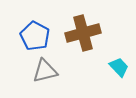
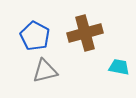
brown cross: moved 2 px right
cyan trapezoid: rotated 35 degrees counterclockwise
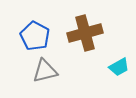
cyan trapezoid: rotated 140 degrees clockwise
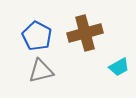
blue pentagon: moved 2 px right
gray triangle: moved 4 px left
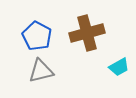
brown cross: moved 2 px right
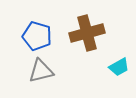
blue pentagon: rotated 12 degrees counterclockwise
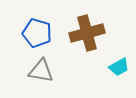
blue pentagon: moved 3 px up
gray triangle: rotated 24 degrees clockwise
